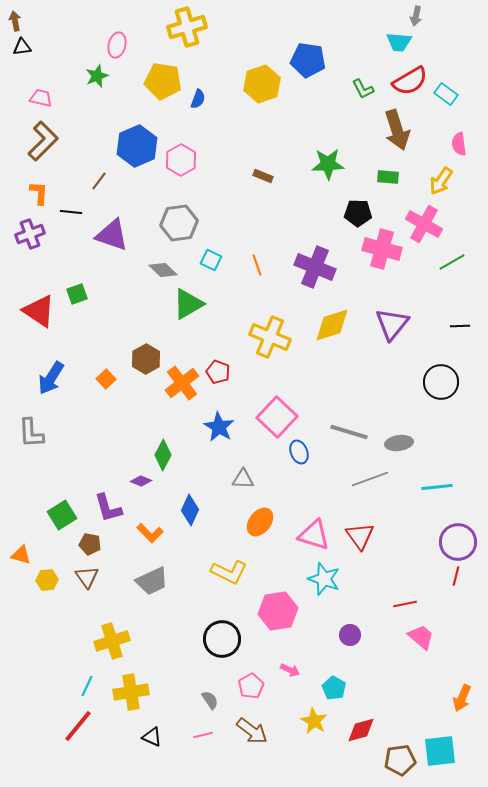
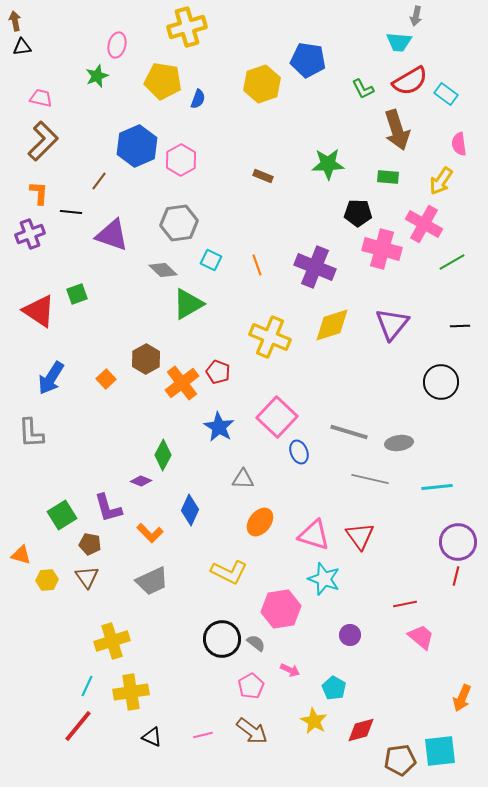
gray line at (370, 479): rotated 33 degrees clockwise
pink hexagon at (278, 611): moved 3 px right, 2 px up
gray semicircle at (210, 700): moved 46 px right, 57 px up; rotated 18 degrees counterclockwise
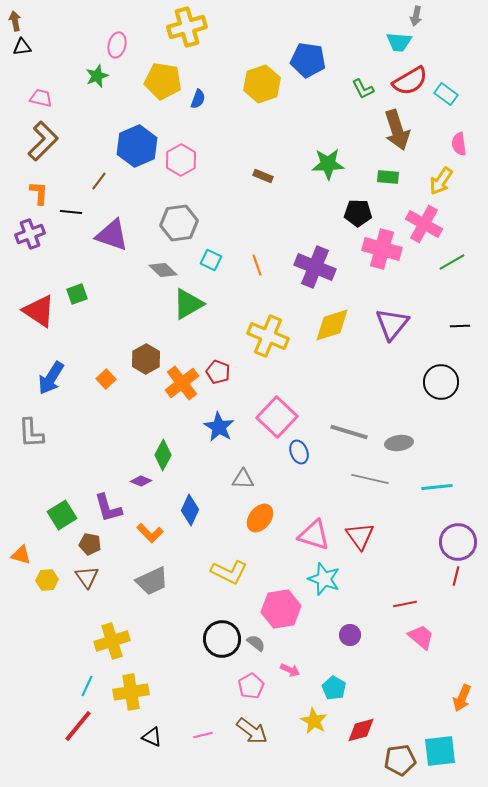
yellow cross at (270, 337): moved 2 px left, 1 px up
orange ellipse at (260, 522): moved 4 px up
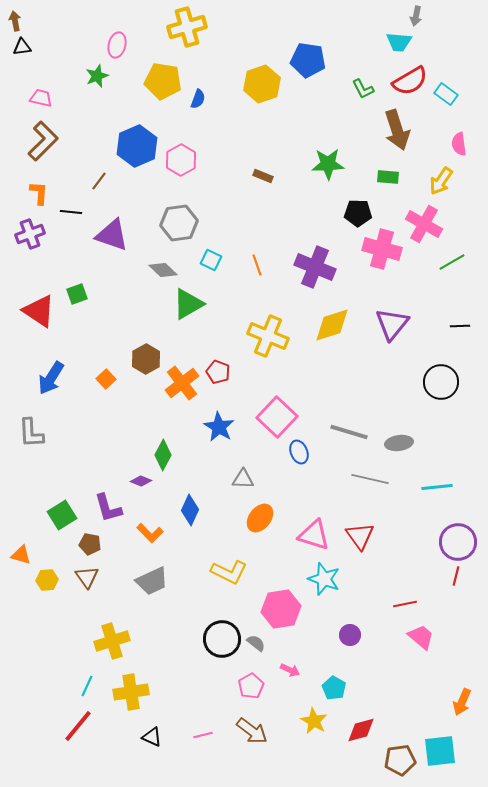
orange arrow at (462, 698): moved 4 px down
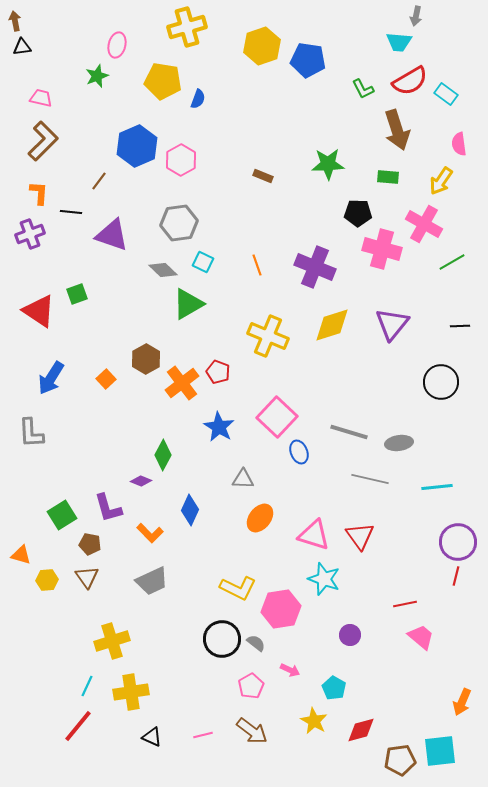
yellow hexagon at (262, 84): moved 38 px up
cyan square at (211, 260): moved 8 px left, 2 px down
yellow L-shape at (229, 572): moved 9 px right, 16 px down
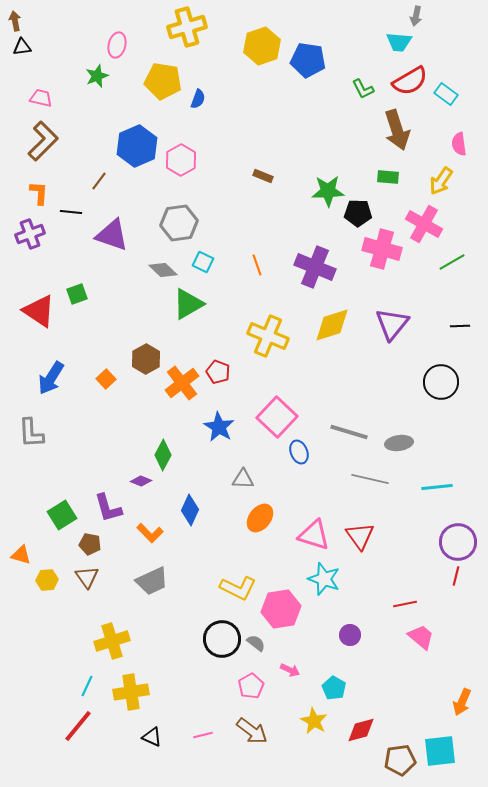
green star at (328, 164): moved 27 px down
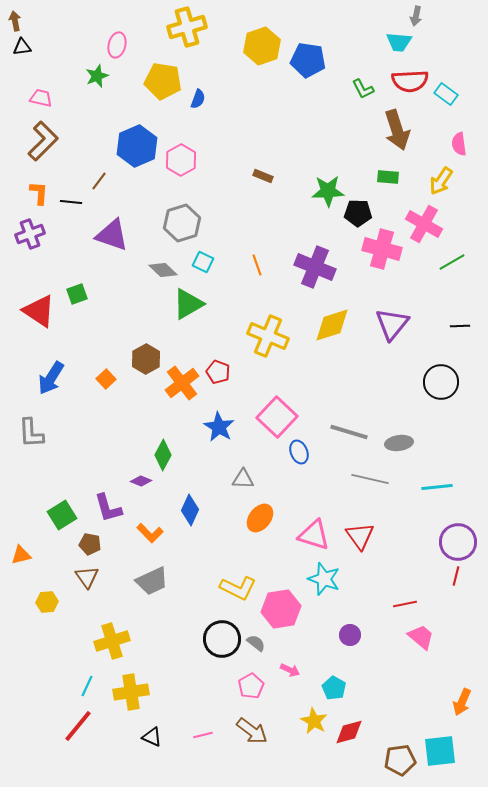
red semicircle at (410, 81): rotated 27 degrees clockwise
black line at (71, 212): moved 10 px up
gray hexagon at (179, 223): moved 3 px right; rotated 9 degrees counterclockwise
orange triangle at (21, 555): rotated 30 degrees counterclockwise
yellow hexagon at (47, 580): moved 22 px down
red diamond at (361, 730): moved 12 px left, 2 px down
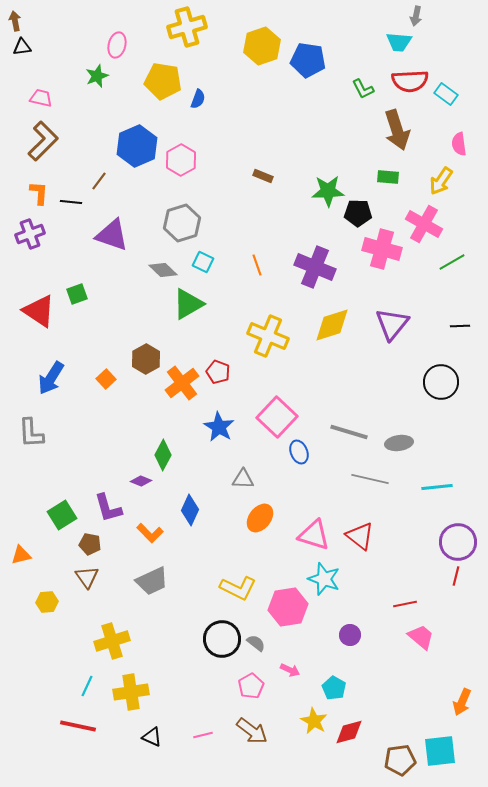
red triangle at (360, 536): rotated 16 degrees counterclockwise
pink hexagon at (281, 609): moved 7 px right, 2 px up
red line at (78, 726): rotated 63 degrees clockwise
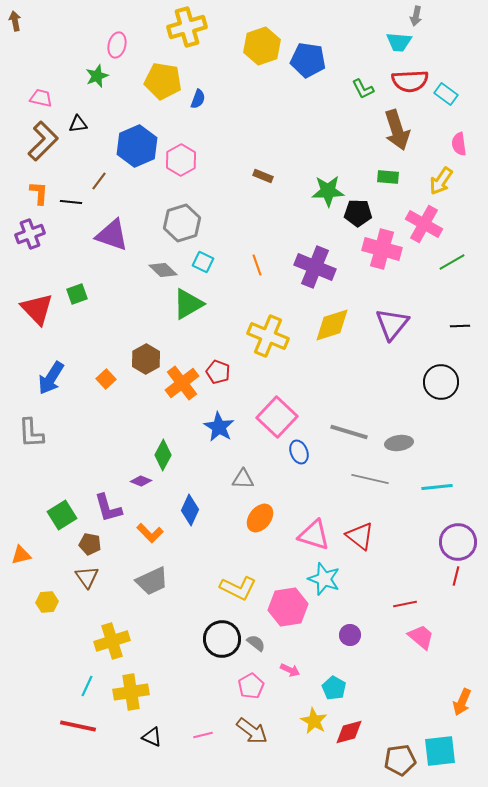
black triangle at (22, 47): moved 56 px right, 77 px down
red triangle at (39, 311): moved 2 px left, 2 px up; rotated 12 degrees clockwise
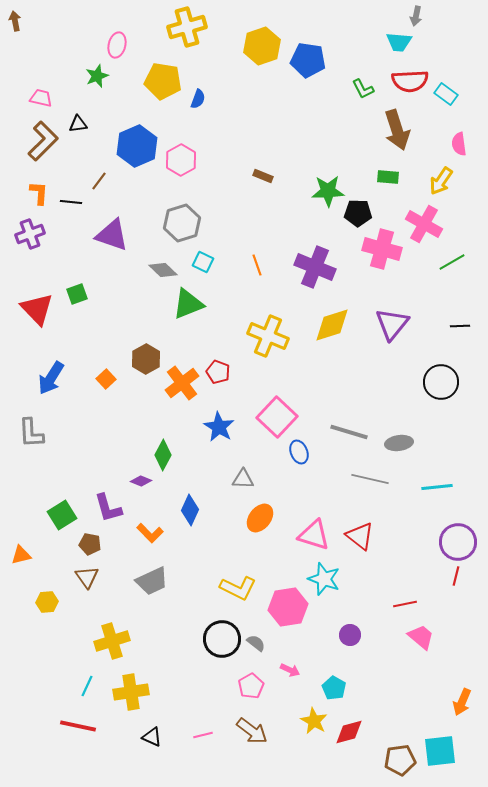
green triangle at (188, 304): rotated 8 degrees clockwise
